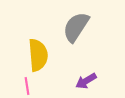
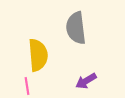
gray semicircle: moved 1 px down; rotated 40 degrees counterclockwise
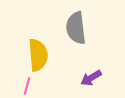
purple arrow: moved 5 px right, 3 px up
pink line: rotated 24 degrees clockwise
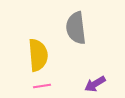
purple arrow: moved 4 px right, 6 px down
pink line: moved 15 px right; rotated 66 degrees clockwise
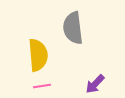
gray semicircle: moved 3 px left
purple arrow: rotated 15 degrees counterclockwise
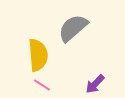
gray semicircle: rotated 56 degrees clockwise
pink line: moved 1 px up; rotated 42 degrees clockwise
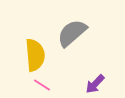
gray semicircle: moved 1 px left, 5 px down
yellow semicircle: moved 3 px left
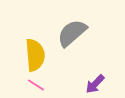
pink line: moved 6 px left
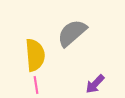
pink line: rotated 48 degrees clockwise
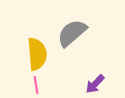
yellow semicircle: moved 2 px right, 1 px up
